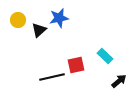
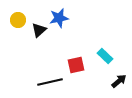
black line: moved 2 px left, 5 px down
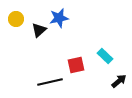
yellow circle: moved 2 px left, 1 px up
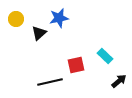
black triangle: moved 3 px down
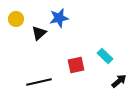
black line: moved 11 px left
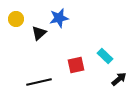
black arrow: moved 2 px up
